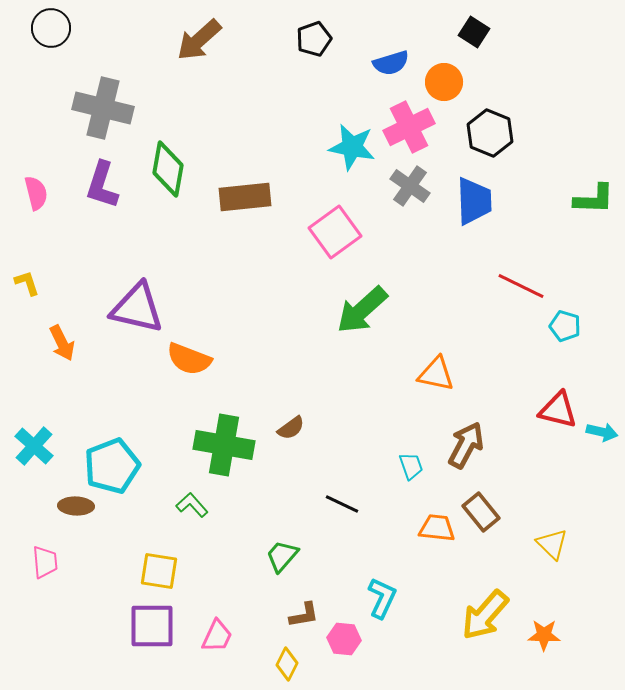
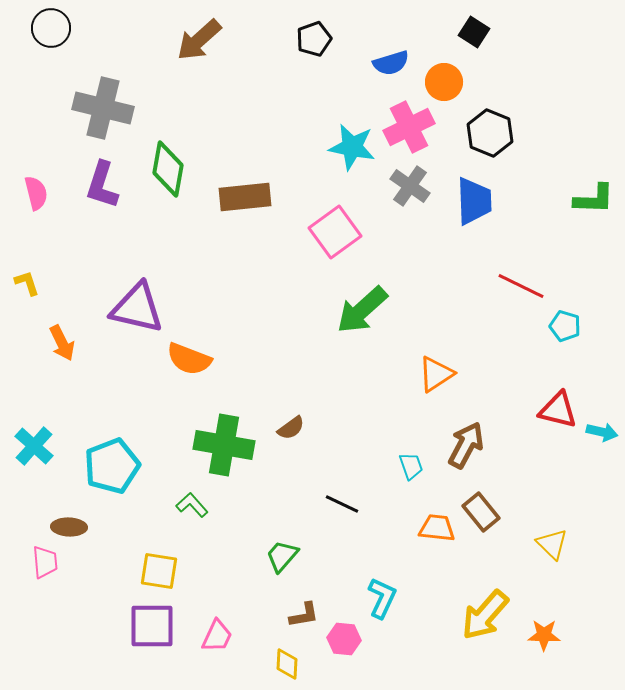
orange triangle at (436, 374): rotated 45 degrees counterclockwise
brown ellipse at (76, 506): moved 7 px left, 21 px down
yellow diamond at (287, 664): rotated 24 degrees counterclockwise
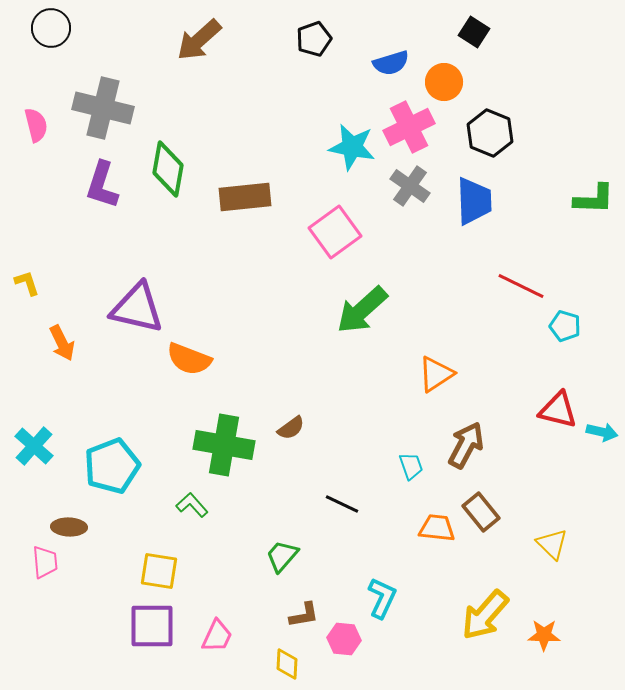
pink semicircle at (36, 193): moved 68 px up
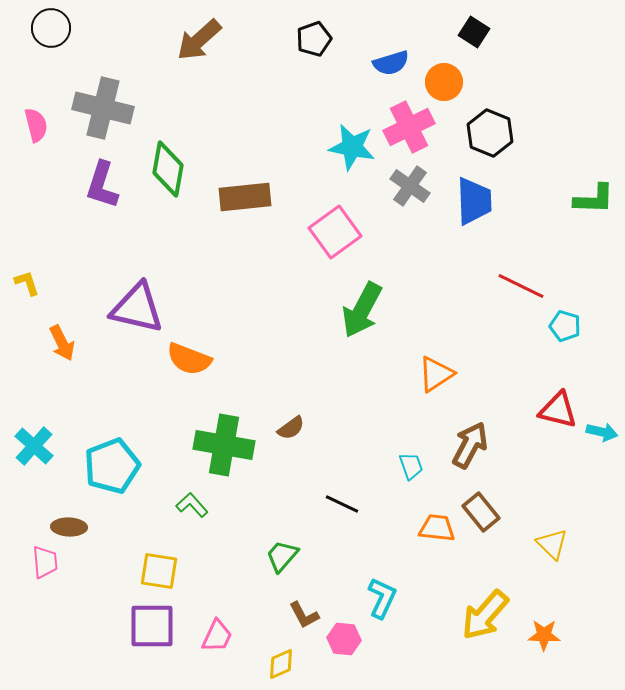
green arrow at (362, 310): rotated 20 degrees counterclockwise
brown arrow at (466, 445): moved 4 px right
brown L-shape at (304, 615): rotated 72 degrees clockwise
yellow diamond at (287, 664): moved 6 px left; rotated 64 degrees clockwise
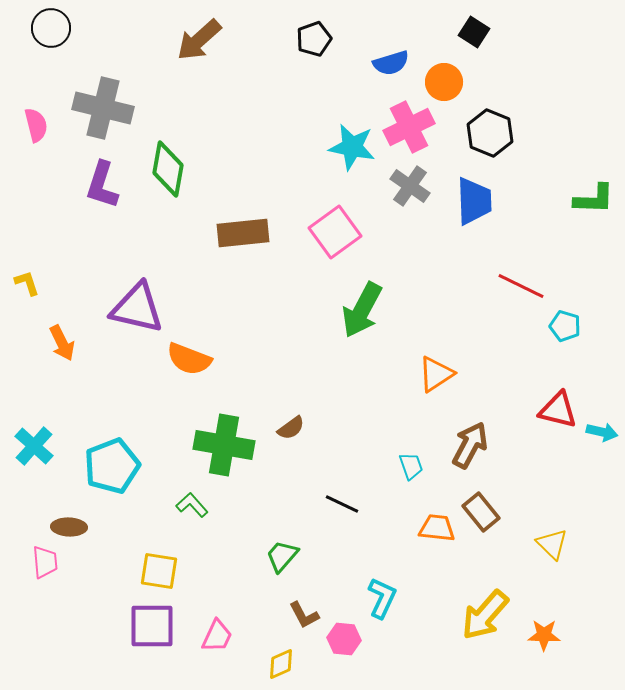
brown rectangle at (245, 197): moved 2 px left, 36 px down
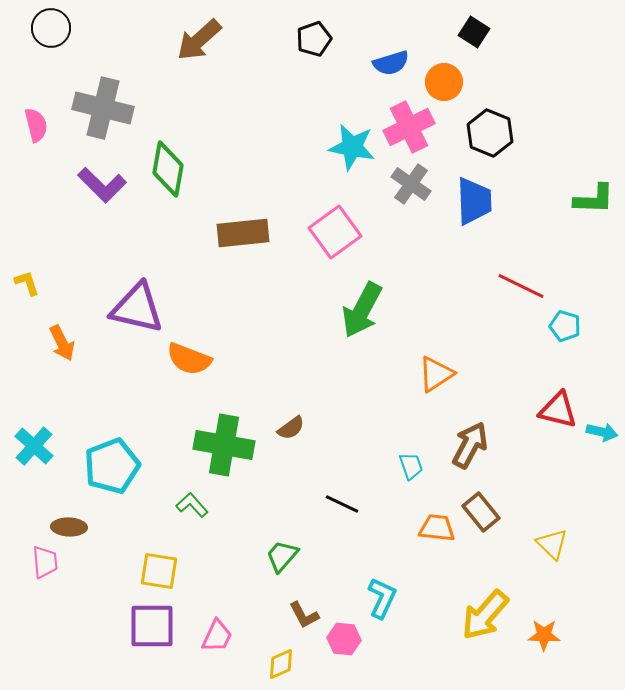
purple L-shape at (102, 185): rotated 63 degrees counterclockwise
gray cross at (410, 186): moved 1 px right, 2 px up
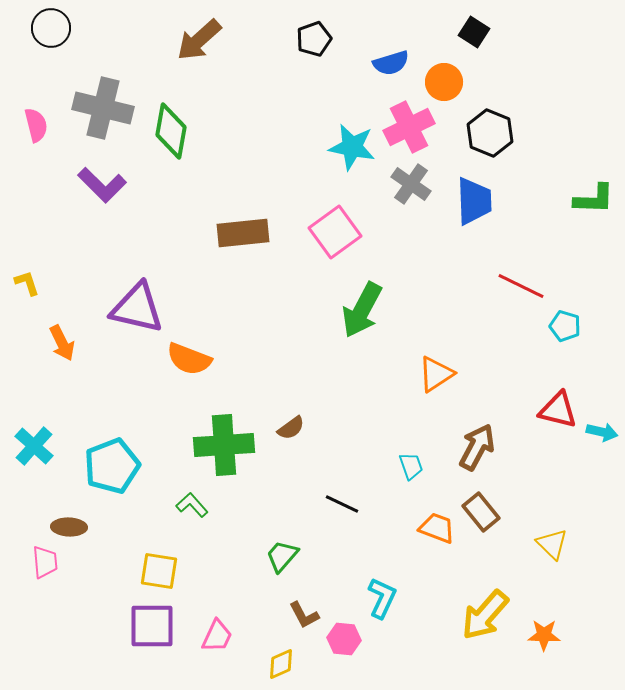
green diamond at (168, 169): moved 3 px right, 38 px up
green cross at (224, 445): rotated 14 degrees counterclockwise
brown arrow at (470, 445): moved 7 px right, 2 px down
orange trapezoid at (437, 528): rotated 15 degrees clockwise
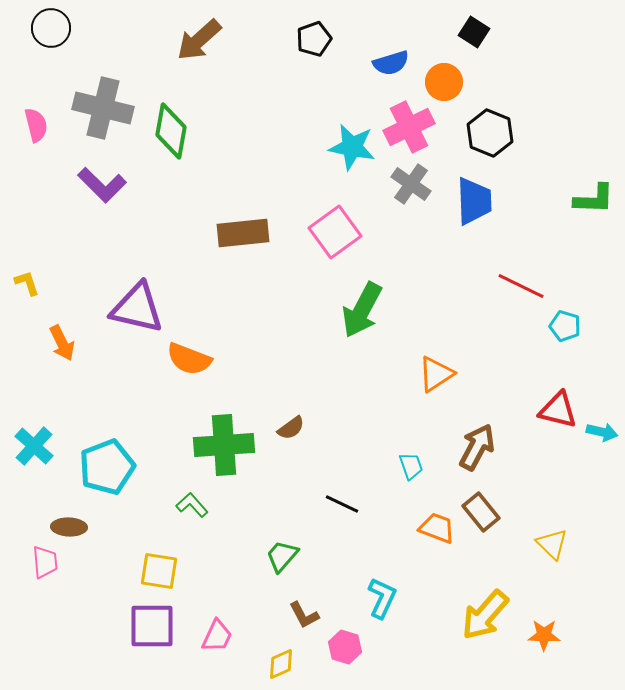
cyan pentagon at (112, 466): moved 5 px left, 1 px down
pink hexagon at (344, 639): moved 1 px right, 8 px down; rotated 12 degrees clockwise
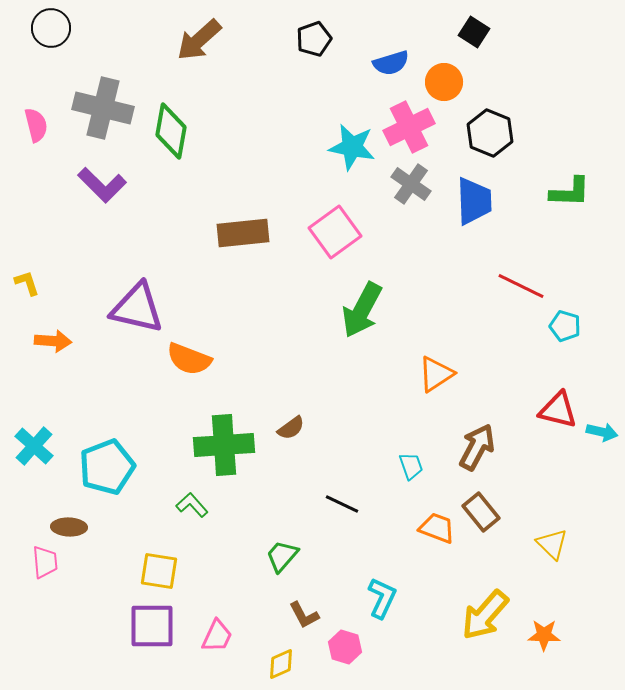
green L-shape at (594, 199): moved 24 px left, 7 px up
orange arrow at (62, 343): moved 9 px left, 2 px up; rotated 60 degrees counterclockwise
